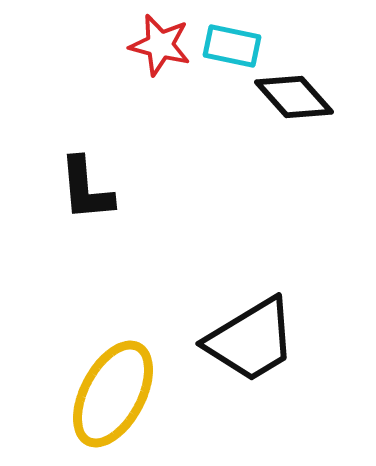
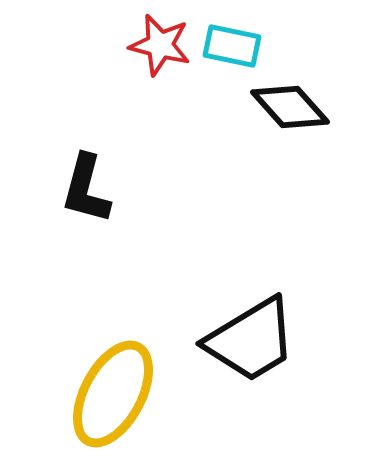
black diamond: moved 4 px left, 10 px down
black L-shape: rotated 20 degrees clockwise
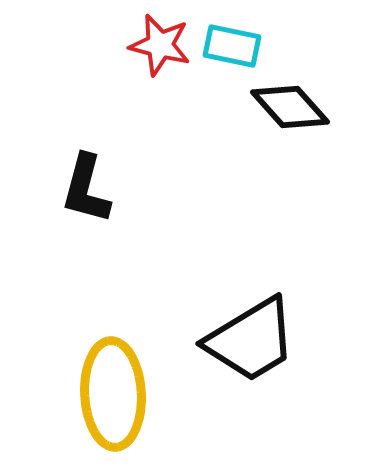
yellow ellipse: rotated 31 degrees counterclockwise
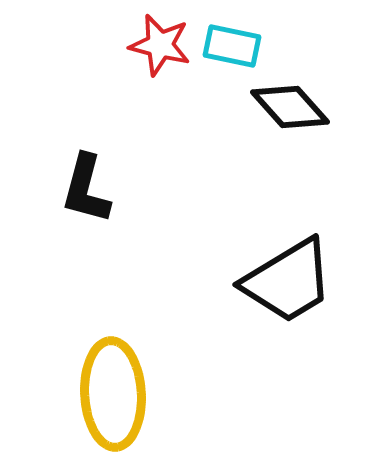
black trapezoid: moved 37 px right, 59 px up
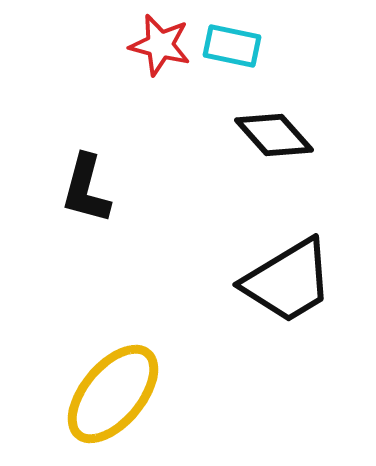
black diamond: moved 16 px left, 28 px down
yellow ellipse: rotated 43 degrees clockwise
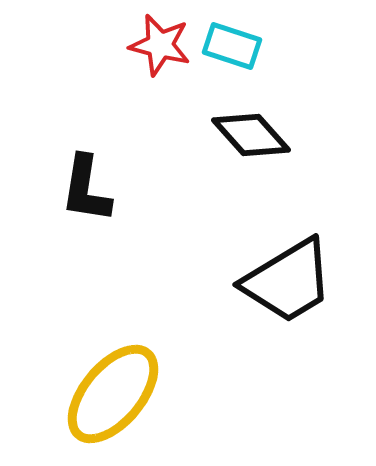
cyan rectangle: rotated 6 degrees clockwise
black diamond: moved 23 px left
black L-shape: rotated 6 degrees counterclockwise
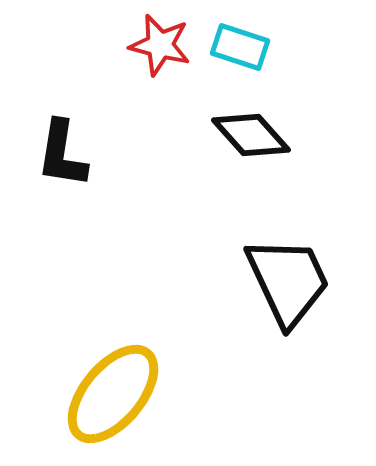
cyan rectangle: moved 8 px right, 1 px down
black L-shape: moved 24 px left, 35 px up
black trapezoid: rotated 84 degrees counterclockwise
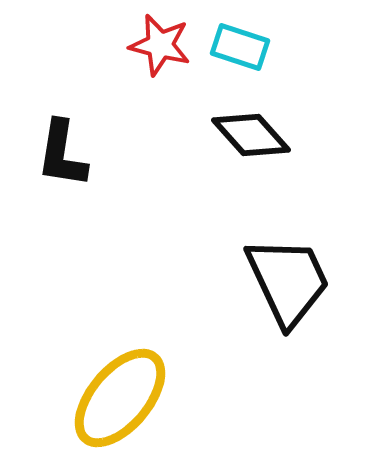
yellow ellipse: moved 7 px right, 4 px down
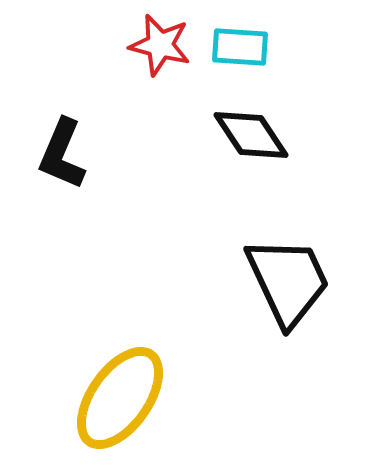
cyan rectangle: rotated 14 degrees counterclockwise
black diamond: rotated 8 degrees clockwise
black L-shape: rotated 14 degrees clockwise
yellow ellipse: rotated 5 degrees counterclockwise
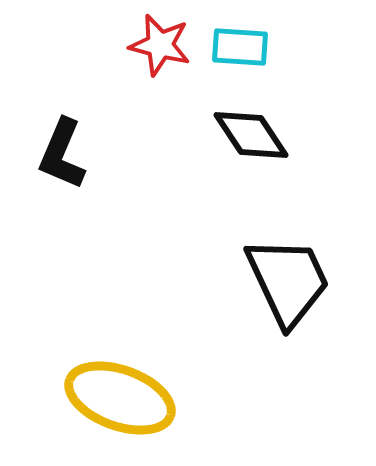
yellow ellipse: rotated 75 degrees clockwise
